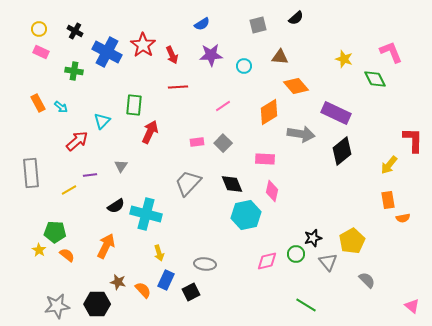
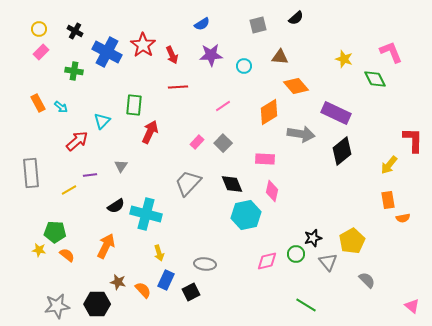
pink rectangle at (41, 52): rotated 70 degrees counterclockwise
pink rectangle at (197, 142): rotated 40 degrees counterclockwise
yellow star at (39, 250): rotated 24 degrees counterclockwise
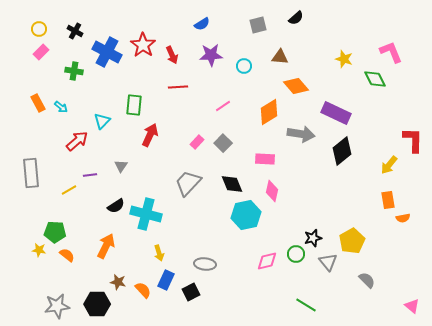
red arrow at (150, 132): moved 3 px down
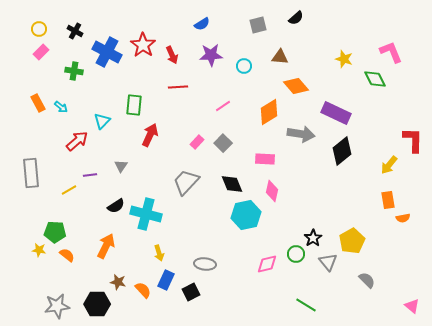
gray trapezoid at (188, 183): moved 2 px left, 1 px up
black star at (313, 238): rotated 18 degrees counterclockwise
pink diamond at (267, 261): moved 3 px down
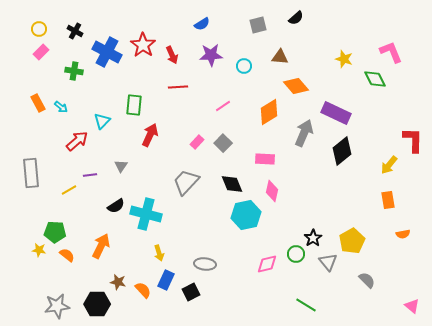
gray arrow at (301, 134): moved 3 px right, 1 px up; rotated 76 degrees counterclockwise
orange semicircle at (403, 218): moved 16 px down
orange arrow at (106, 246): moved 5 px left
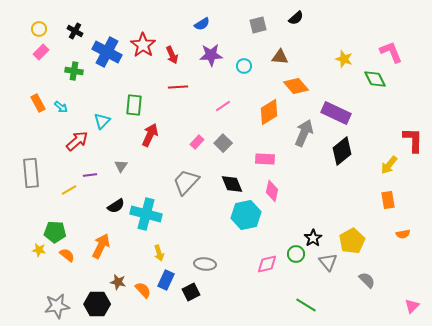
pink triangle at (412, 306): rotated 35 degrees clockwise
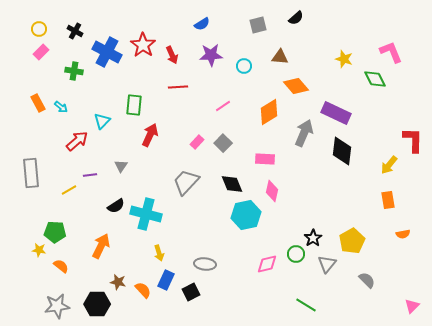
black diamond at (342, 151): rotated 44 degrees counterclockwise
orange semicircle at (67, 255): moved 6 px left, 11 px down
gray triangle at (328, 262): moved 1 px left, 2 px down; rotated 18 degrees clockwise
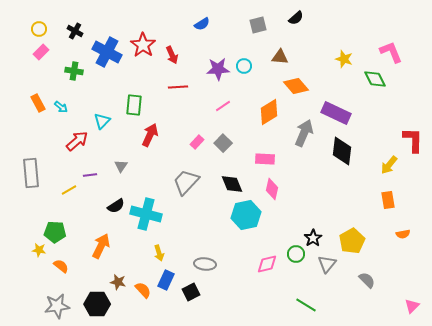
purple star at (211, 55): moved 7 px right, 14 px down
pink diamond at (272, 191): moved 2 px up
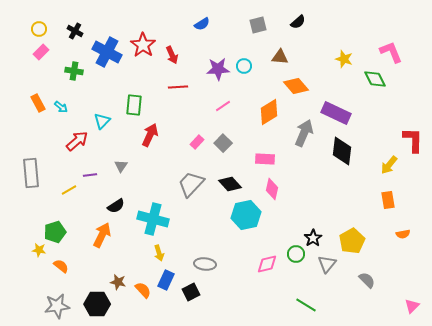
black semicircle at (296, 18): moved 2 px right, 4 px down
gray trapezoid at (186, 182): moved 5 px right, 2 px down
black diamond at (232, 184): moved 2 px left; rotated 20 degrees counterclockwise
cyan cross at (146, 214): moved 7 px right, 5 px down
green pentagon at (55, 232): rotated 20 degrees counterclockwise
orange arrow at (101, 246): moved 1 px right, 11 px up
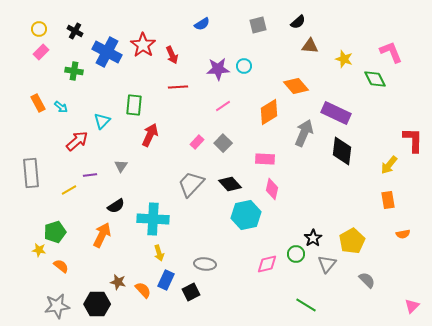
brown triangle at (280, 57): moved 30 px right, 11 px up
cyan cross at (153, 219): rotated 12 degrees counterclockwise
